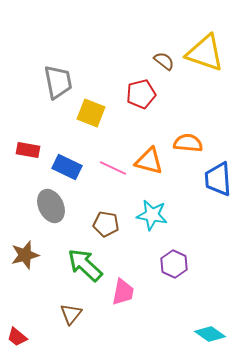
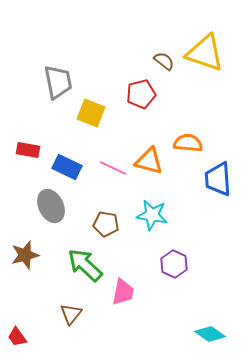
red trapezoid: rotated 15 degrees clockwise
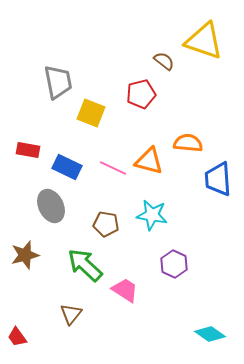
yellow triangle: moved 1 px left, 12 px up
pink trapezoid: moved 2 px right, 2 px up; rotated 68 degrees counterclockwise
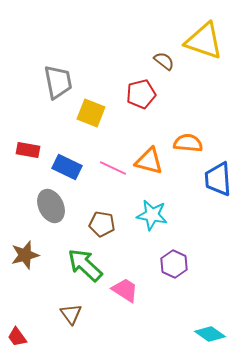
brown pentagon: moved 4 px left
brown triangle: rotated 15 degrees counterclockwise
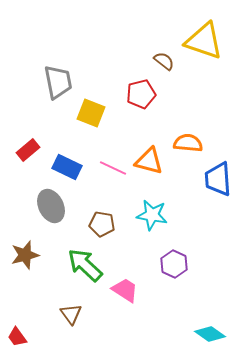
red rectangle: rotated 50 degrees counterclockwise
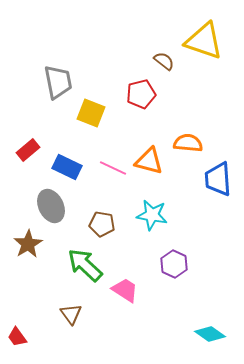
brown star: moved 3 px right, 11 px up; rotated 16 degrees counterclockwise
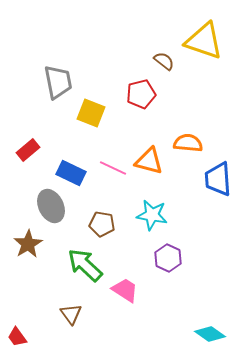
blue rectangle: moved 4 px right, 6 px down
purple hexagon: moved 6 px left, 6 px up
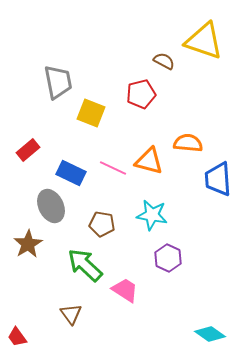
brown semicircle: rotated 10 degrees counterclockwise
